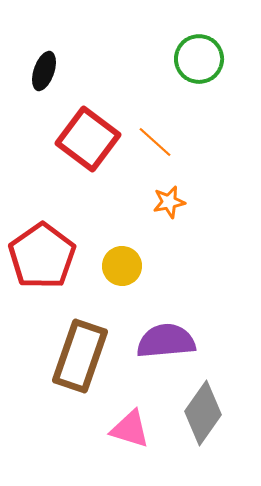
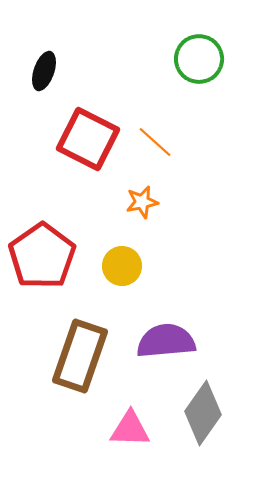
red square: rotated 10 degrees counterclockwise
orange star: moved 27 px left
pink triangle: rotated 15 degrees counterclockwise
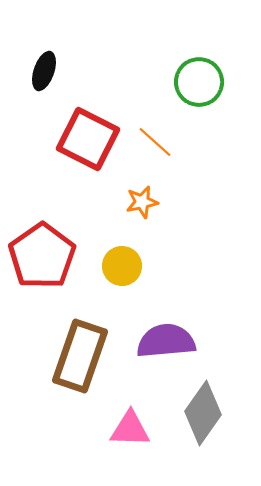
green circle: moved 23 px down
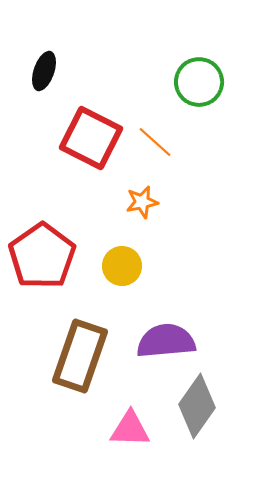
red square: moved 3 px right, 1 px up
gray diamond: moved 6 px left, 7 px up
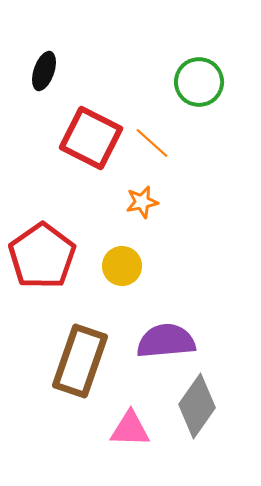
orange line: moved 3 px left, 1 px down
brown rectangle: moved 5 px down
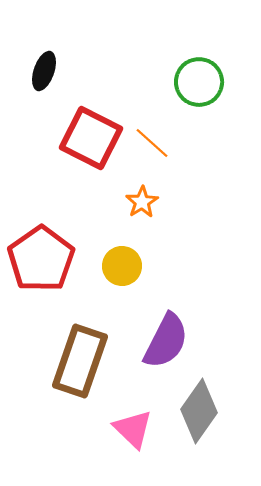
orange star: rotated 20 degrees counterclockwise
red pentagon: moved 1 px left, 3 px down
purple semicircle: rotated 122 degrees clockwise
gray diamond: moved 2 px right, 5 px down
pink triangle: moved 3 px right; rotated 42 degrees clockwise
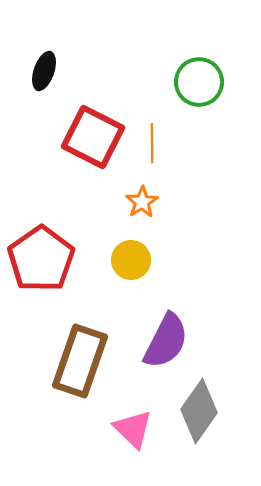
red square: moved 2 px right, 1 px up
orange line: rotated 48 degrees clockwise
yellow circle: moved 9 px right, 6 px up
